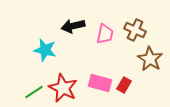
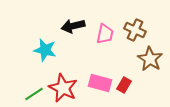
green line: moved 2 px down
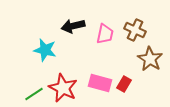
red rectangle: moved 1 px up
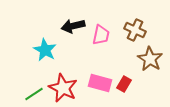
pink trapezoid: moved 4 px left, 1 px down
cyan star: rotated 15 degrees clockwise
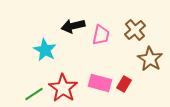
brown cross: rotated 25 degrees clockwise
red star: rotated 8 degrees clockwise
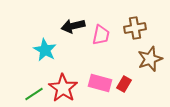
brown cross: moved 2 px up; rotated 30 degrees clockwise
brown star: rotated 20 degrees clockwise
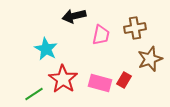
black arrow: moved 1 px right, 10 px up
cyan star: moved 1 px right, 1 px up
red rectangle: moved 4 px up
red star: moved 9 px up
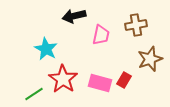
brown cross: moved 1 px right, 3 px up
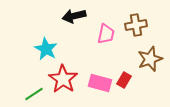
pink trapezoid: moved 5 px right, 1 px up
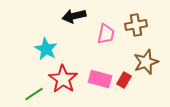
brown star: moved 4 px left, 3 px down
pink rectangle: moved 4 px up
